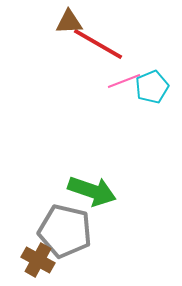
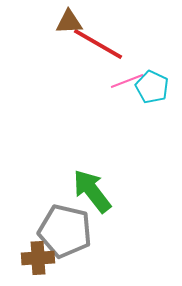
pink line: moved 3 px right
cyan pentagon: rotated 24 degrees counterclockwise
green arrow: rotated 147 degrees counterclockwise
brown cross: moved 2 px up; rotated 32 degrees counterclockwise
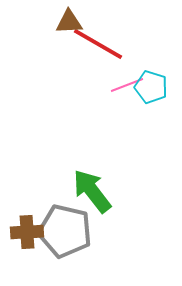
pink line: moved 4 px down
cyan pentagon: moved 1 px left; rotated 8 degrees counterclockwise
brown cross: moved 11 px left, 26 px up
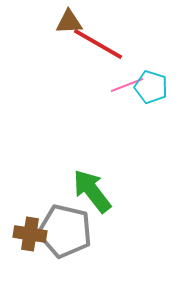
brown cross: moved 3 px right, 2 px down; rotated 12 degrees clockwise
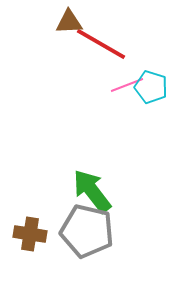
red line: moved 3 px right
gray pentagon: moved 22 px right
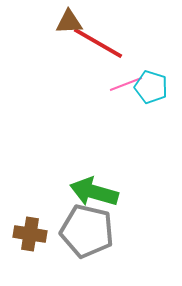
red line: moved 3 px left, 1 px up
pink line: moved 1 px left, 1 px up
green arrow: moved 2 px right, 1 px down; rotated 36 degrees counterclockwise
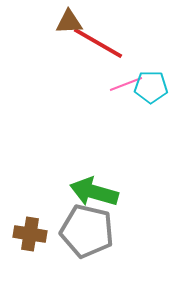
cyan pentagon: rotated 16 degrees counterclockwise
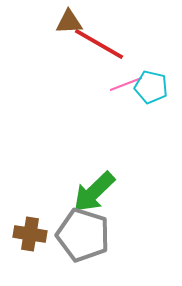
red line: moved 1 px right, 1 px down
cyan pentagon: rotated 12 degrees clockwise
green arrow: rotated 60 degrees counterclockwise
gray pentagon: moved 4 px left, 4 px down; rotated 4 degrees clockwise
